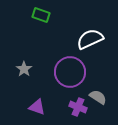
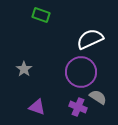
purple circle: moved 11 px right
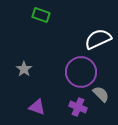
white semicircle: moved 8 px right
gray semicircle: moved 3 px right, 3 px up; rotated 12 degrees clockwise
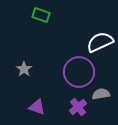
white semicircle: moved 2 px right, 3 px down
purple circle: moved 2 px left
gray semicircle: rotated 54 degrees counterclockwise
purple cross: rotated 30 degrees clockwise
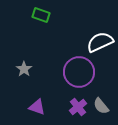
gray semicircle: moved 12 px down; rotated 120 degrees counterclockwise
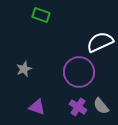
gray star: rotated 14 degrees clockwise
purple cross: rotated 18 degrees counterclockwise
